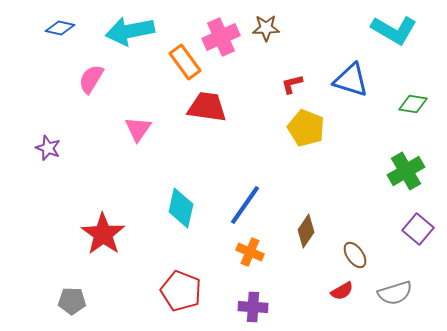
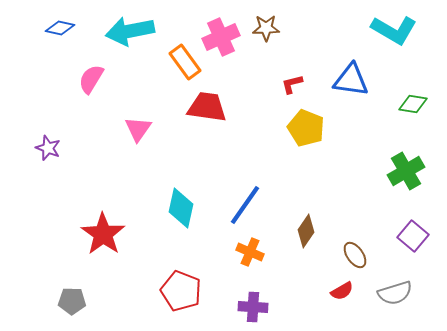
blue triangle: rotated 9 degrees counterclockwise
purple square: moved 5 px left, 7 px down
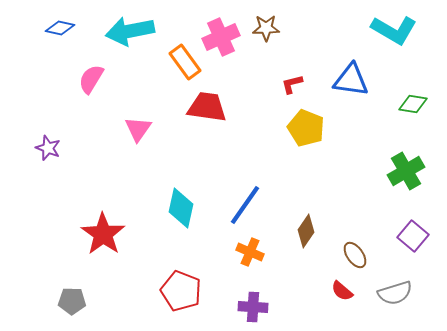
red semicircle: rotated 70 degrees clockwise
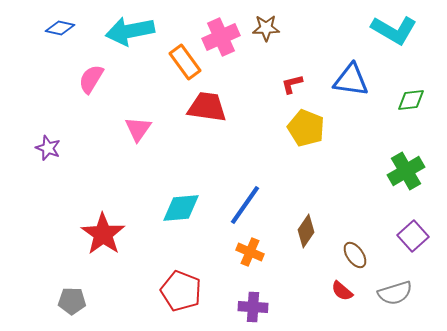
green diamond: moved 2 px left, 4 px up; rotated 16 degrees counterclockwise
cyan diamond: rotated 72 degrees clockwise
purple square: rotated 8 degrees clockwise
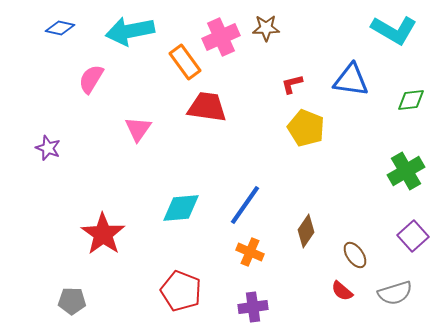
purple cross: rotated 12 degrees counterclockwise
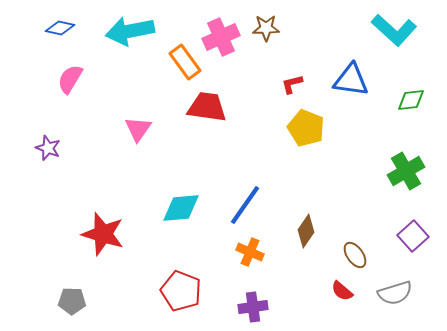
cyan L-shape: rotated 12 degrees clockwise
pink semicircle: moved 21 px left
red star: rotated 18 degrees counterclockwise
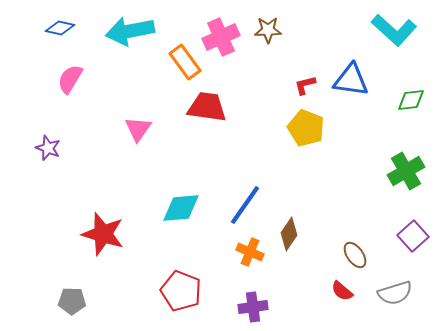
brown star: moved 2 px right, 2 px down
red L-shape: moved 13 px right, 1 px down
brown diamond: moved 17 px left, 3 px down
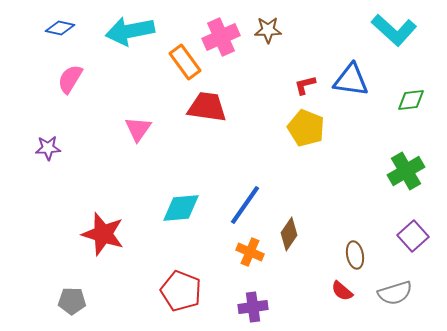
purple star: rotated 25 degrees counterclockwise
brown ellipse: rotated 24 degrees clockwise
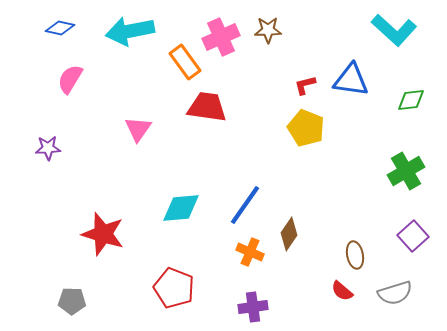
red pentagon: moved 7 px left, 3 px up
